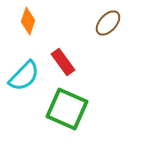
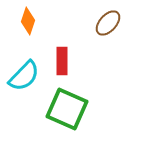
red rectangle: moved 1 px left, 1 px up; rotated 36 degrees clockwise
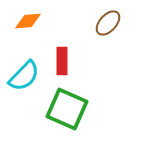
orange diamond: rotated 68 degrees clockwise
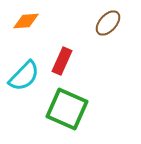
orange diamond: moved 2 px left
red rectangle: rotated 24 degrees clockwise
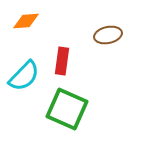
brown ellipse: moved 12 px down; rotated 36 degrees clockwise
red rectangle: rotated 16 degrees counterclockwise
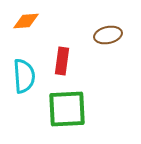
cyan semicircle: rotated 48 degrees counterclockwise
green square: rotated 27 degrees counterclockwise
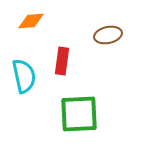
orange diamond: moved 5 px right
cyan semicircle: rotated 8 degrees counterclockwise
green square: moved 12 px right, 5 px down
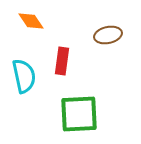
orange diamond: rotated 60 degrees clockwise
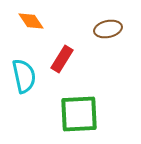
brown ellipse: moved 6 px up
red rectangle: moved 2 px up; rotated 24 degrees clockwise
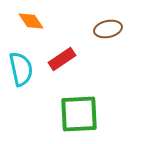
red rectangle: rotated 24 degrees clockwise
cyan semicircle: moved 3 px left, 7 px up
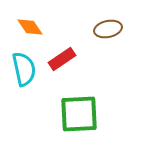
orange diamond: moved 1 px left, 6 px down
cyan semicircle: moved 3 px right
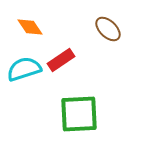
brown ellipse: rotated 56 degrees clockwise
red rectangle: moved 1 px left, 1 px down
cyan semicircle: rotated 96 degrees counterclockwise
